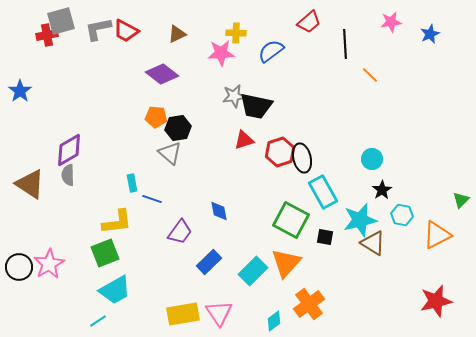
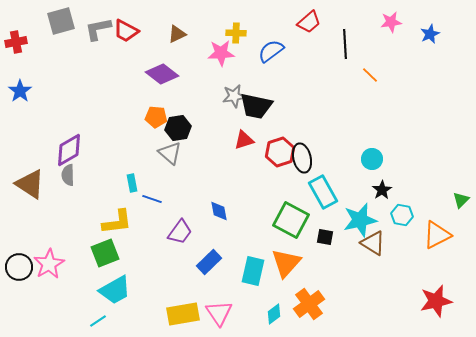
red cross at (47, 35): moved 31 px left, 7 px down
cyan rectangle at (253, 271): rotated 32 degrees counterclockwise
cyan diamond at (274, 321): moved 7 px up
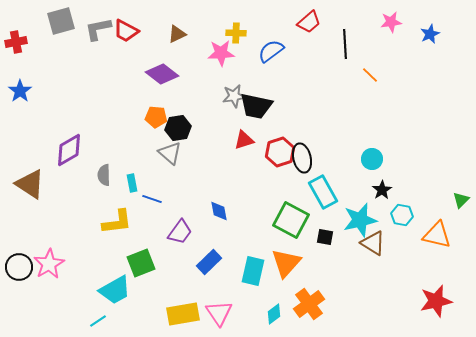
gray semicircle at (68, 175): moved 36 px right
orange triangle at (437, 235): rotated 40 degrees clockwise
green square at (105, 253): moved 36 px right, 10 px down
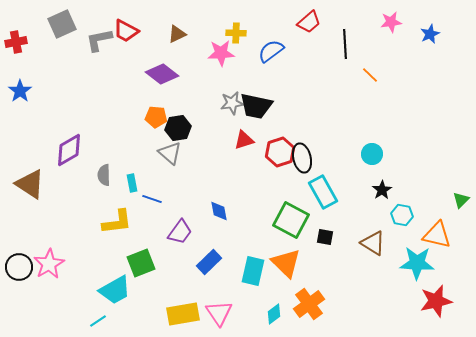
gray square at (61, 21): moved 1 px right, 3 px down; rotated 8 degrees counterclockwise
gray L-shape at (98, 29): moved 1 px right, 11 px down
gray star at (234, 96): moved 2 px left, 7 px down
cyan circle at (372, 159): moved 5 px up
cyan star at (360, 220): moved 57 px right, 43 px down; rotated 16 degrees clockwise
orange triangle at (286, 263): rotated 28 degrees counterclockwise
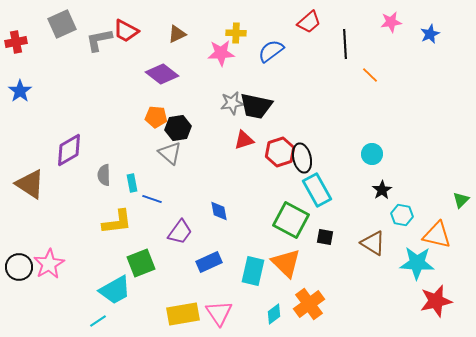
cyan rectangle at (323, 192): moved 6 px left, 2 px up
blue rectangle at (209, 262): rotated 20 degrees clockwise
